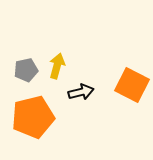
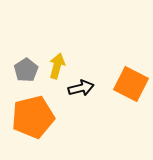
gray pentagon: rotated 20 degrees counterclockwise
orange square: moved 1 px left, 1 px up
black arrow: moved 4 px up
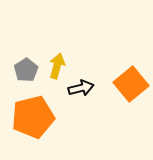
orange square: rotated 24 degrees clockwise
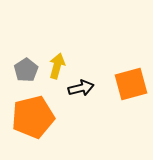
orange square: rotated 24 degrees clockwise
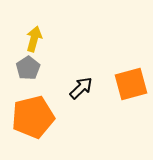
yellow arrow: moved 23 px left, 27 px up
gray pentagon: moved 2 px right, 2 px up
black arrow: rotated 30 degrees counterclockwise
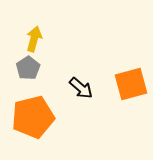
black arrow: rotated 85 degrees clockwise
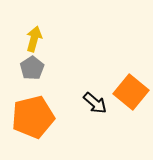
gray pentagon: moved 4 px right
orange square: moved 8 px down; rotated 36 degrees counterclockwise
black arrow: moved 14 px right, 15 px down
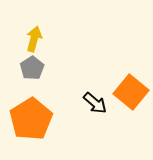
orange pentagon: moved 2 px left, 2 px down; rotated 18 degrees counterclockwise
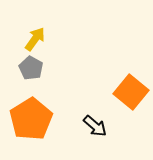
yellow arrow: moved 1 px right; rotated 20 degrees clockwise
gray pentagon: moved 1 px left; rotated 10 degrees counterclockwise
black arrow: moved 23 px down
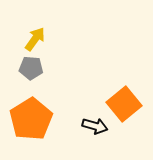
gray pentagon: rotated 25 degrees counterclockwise
orange square: moved 7 px left, 12 px down; rotated 12 degrees clockwise
black arrow: rotated 25 degrees counterclockwise
